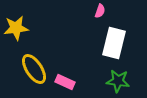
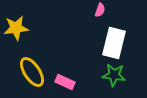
pink semicircle: moved 1 px up
yellow ellipse: moved 2 px left, 3 px down
green star: moved 4 px left, 6 px up
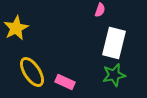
yellow star: rotated 20 degrees counterclockwise
green star: rotated 20 degrees counterclockwise
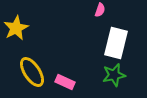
white rectangle: moved 2 px right
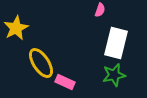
yellow ellipse: moved 9 px right, 9 px up
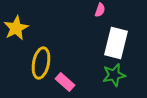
yellow ellipse: rotated 44 degrees clockwise
pink rectangle: rotated 18 degrees clockwise
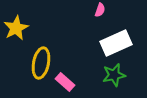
white rectangle: rotated 52 degrees clockwise
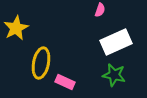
white rectangle: moved 1 px up
green star: rotated 25 degrees clockwise
pink rectangle: rotated 18 degrees counterclockwise
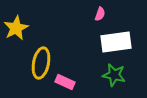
pink semicircle: moved 4 px down
white rectangle: rotated 16 degrees clockwise
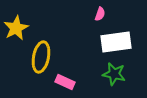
yellow ellipse: moved 6 px up
green star: moved 1 px up
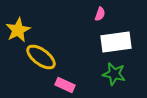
yellow star: moved 2 px right, 2 px down
yellow ellipse: rotated 64 degrees counterclockwise
pink rectangle: moved 3 px down
